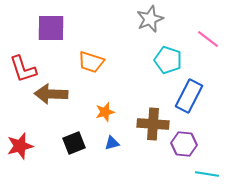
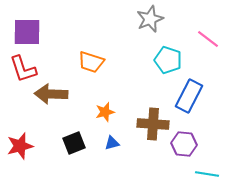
purple square: moved 24 px left, 4 px down
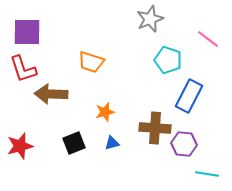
brown cross: moved 2 px right, 4 px down
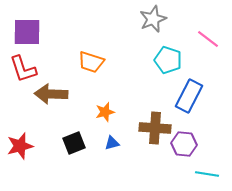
gray star: moved 3 px right
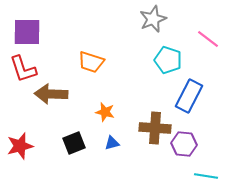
orange star: rotated 30 degrees clockwise
cyan line: moved 1 px left, 2 px down
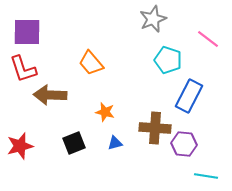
orange trapezoid: moved 1 px down; rotated 32 degrees clockwise
brown arrow: moved 1 px left, 1 px down
blue triangle: moved 3 px right
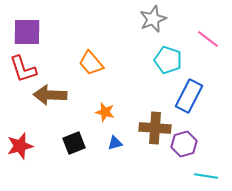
purple hexagon: rotated 20 degrees counterclockwise
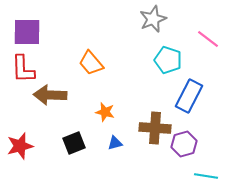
red L-shape: rotated 16 degrees clockwise
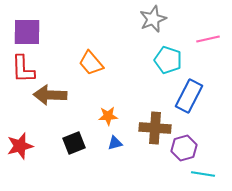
pink line: rotated 50 degrees counterclockwise
orange star: moved 3 px right, 4 px down; rotated 18 degrees counterclockwise
purple hexagon: moved 4 px down
cyan line: moved 3 px left, 2 px up
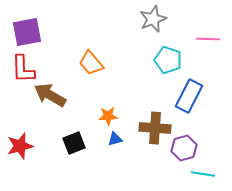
purple square: rotated 12 degrees counterclockwise
pink line: rotated 15 degrees clockwise
brown arrow: rotated 28 degrees clockwise
blue triangle: moved 4 px up
